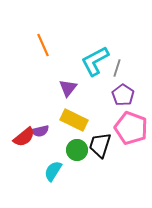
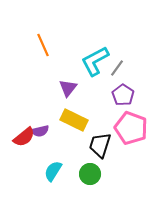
gray line: rotated 18 degrees clockwise
green circle: moved 13 px right, 24 px down
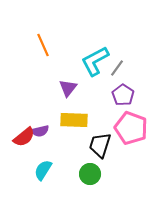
yellow rectangle: rotated 24 degrees counterclockwise
cyan semicircle: moved 10 px left, 1 px up
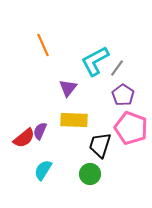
purple semicircle: rotated 126 degrees clockwise
red semicircle: moved 1 px down
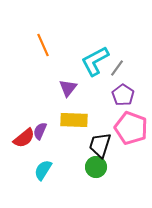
green circle: moved 6 px right, 7 px up
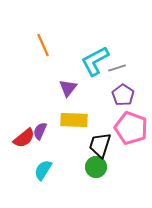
gray line: rotated 36 degrees clockwise
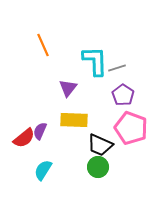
cyan L-shape: rotated 116 degrees clockwise
black trapezoid: rotated 84 degrees counterclockwise
green circle: moved 2 px right
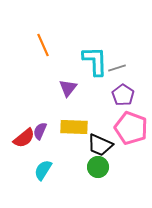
yellow rectangle: moved 7 px down
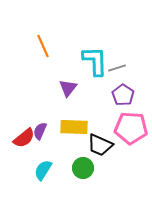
orange line: moved 1 px down
pink pentagon: rotated 16 degrees counterclockwise
green circle: moved 15 px left, 1 px down
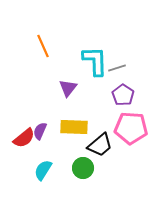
black trapezoid: rotated 64 degrees counterclockwise
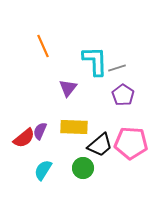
pink pentagon: moved 15 px down
